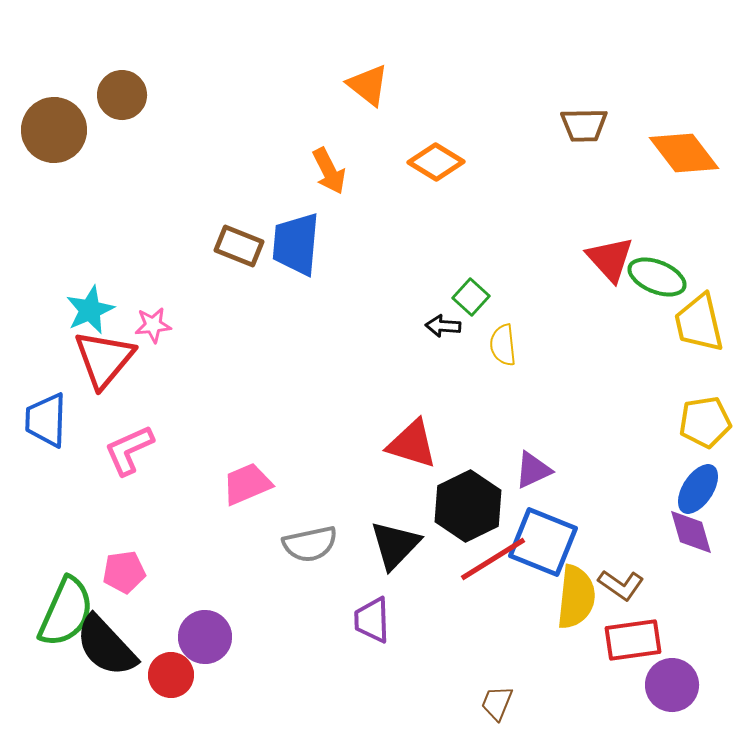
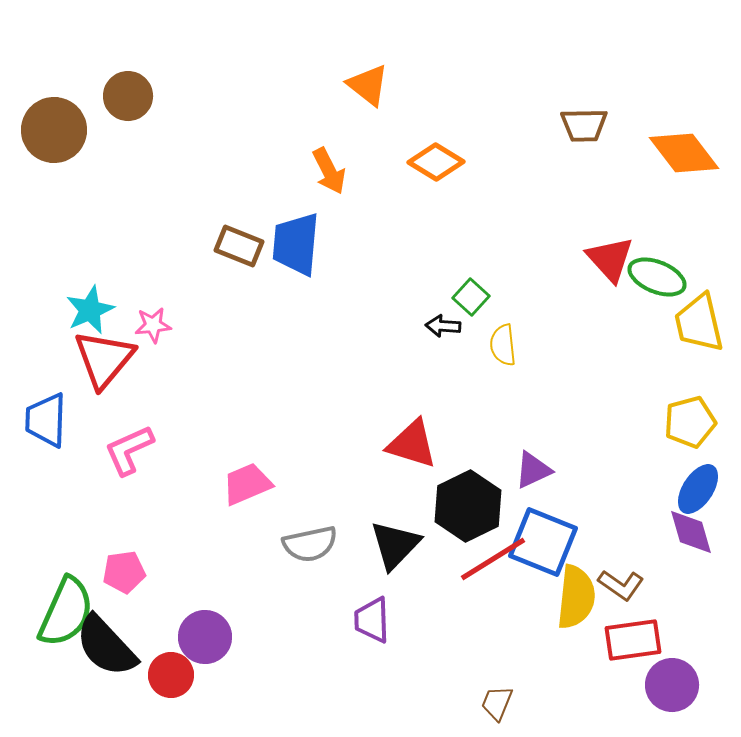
brown circle at (122, 95): moved 6 px right, 1 px down
yellow pentagon at (705, 422): moved 15 px left; rotated 6 degrees counterclockwise
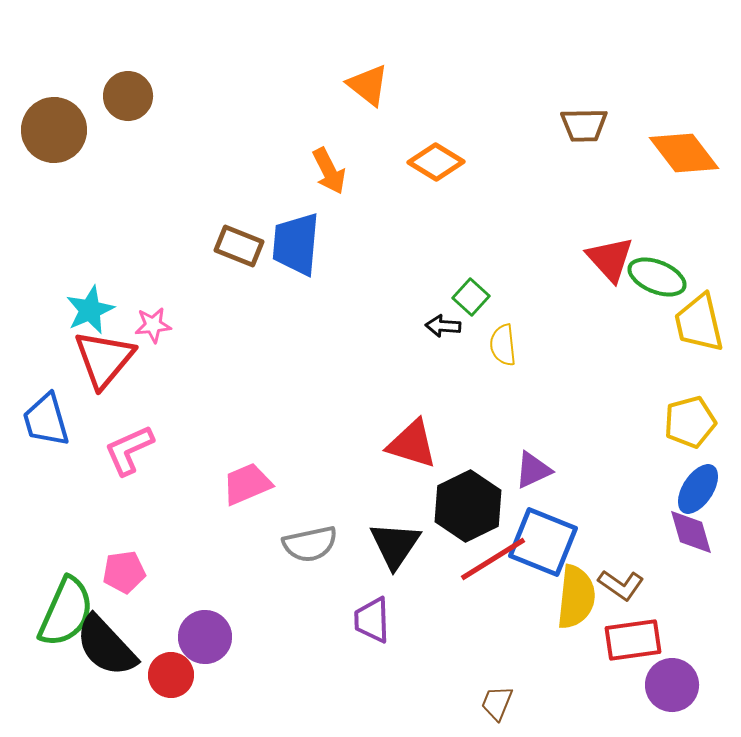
blue trapezoid at (46, 420): rotated 18 degrees counterclockwise
black triangle at (395, 545): rotated 10 degrees counterclockwise
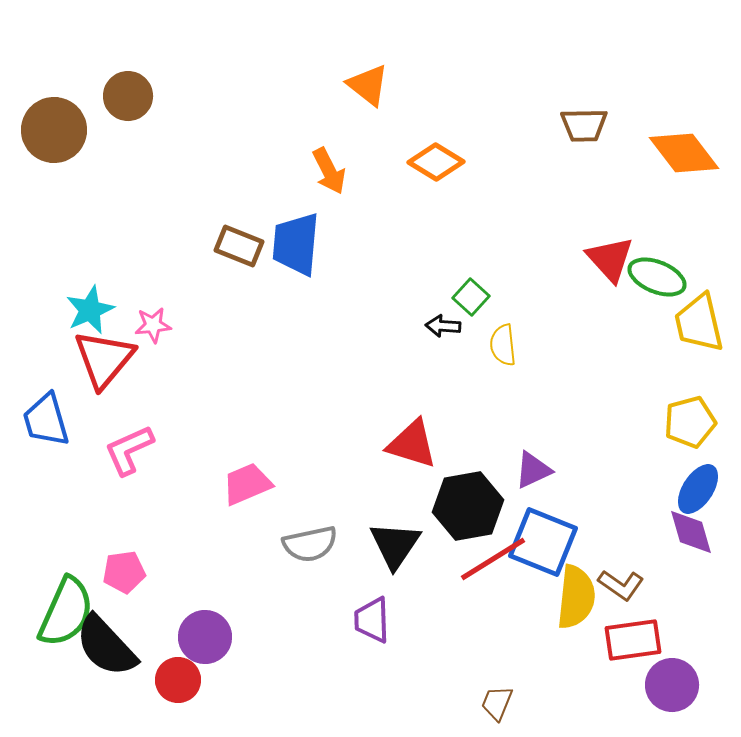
black hexagon at (468, 506): rotated 16 degrees clockwise
red circle at (171, 675): moved 7 px right, 5 px down
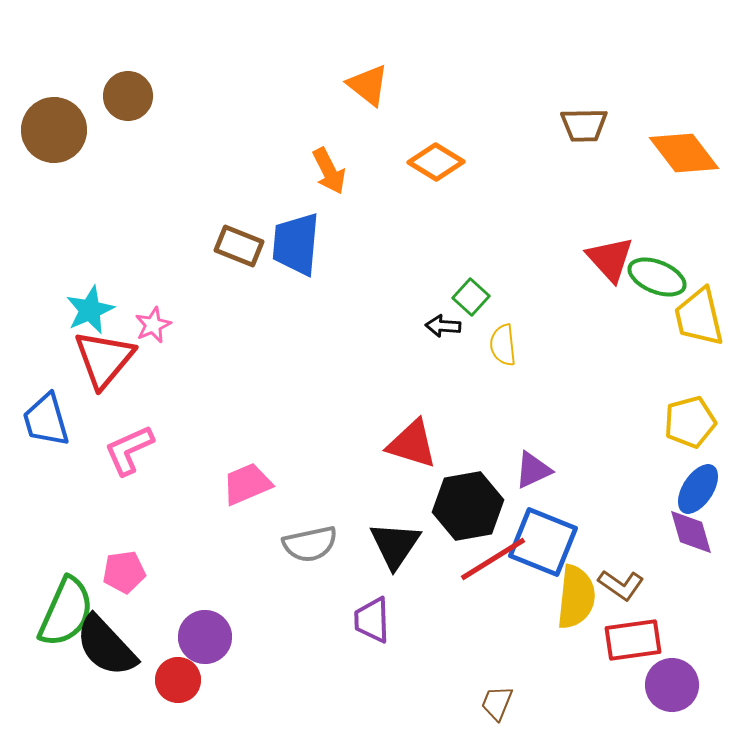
yellow trapezoid at (699, 323): moved 6 px up
pink star at (153, 325): rotated 18 degrees counterclockwise
